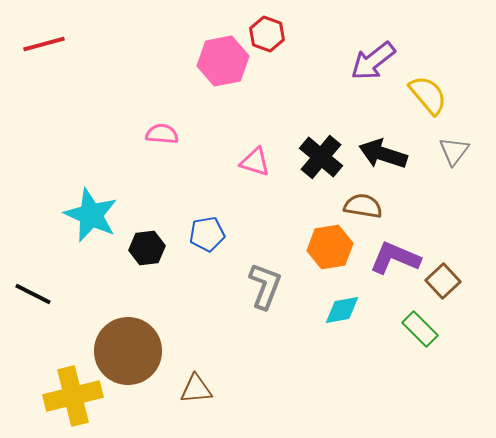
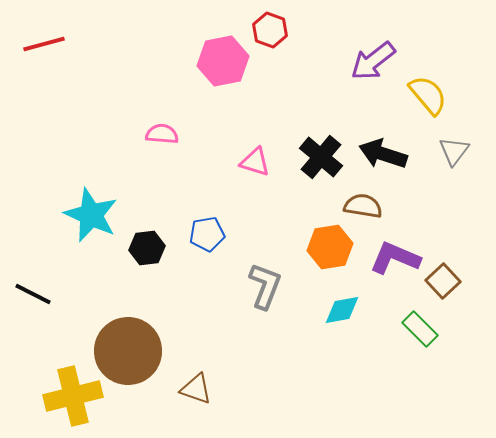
red hexagon: moved 3 px right, 4 px up
brown triangle: rotated 24 degrees clockwise
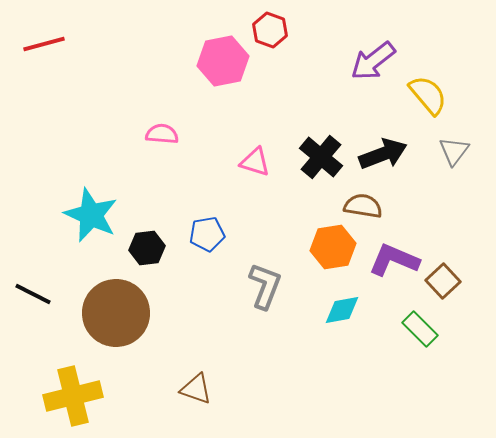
black arrow: rotated 141 degrees clockwise
orange hexagon: moved 3 px right
purple L-shape: moved 1 px left, 2 px down
brown circle: moved 12 px left, 38 px up
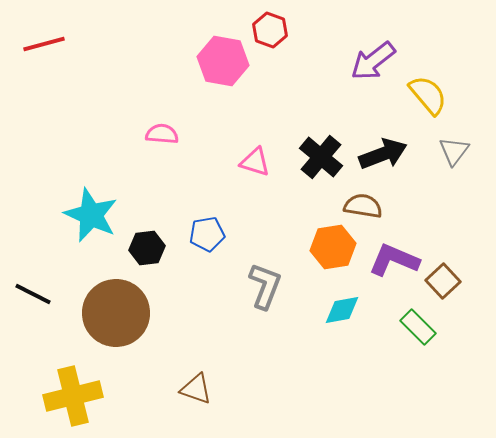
pink hexagon: rotated 21 degrees clockwise
green rectangle: moved 2 px left, 2 px up
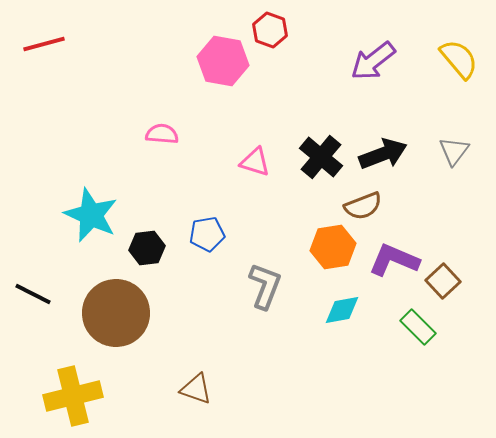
yellow semicircle: moved 31 px right, 36 px up
brown semicircle: rotated 150 degrees clockwise
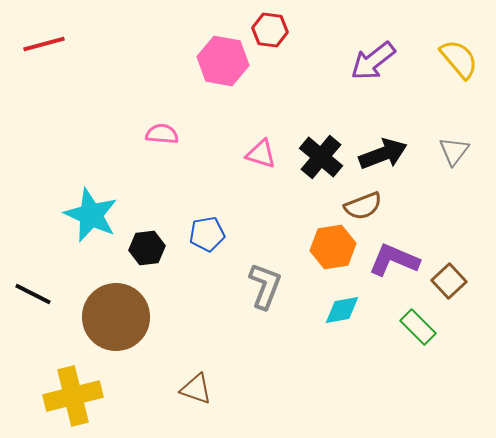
red hexagon: rotated 12 degrees counterclockwise
pink triangle: moved 6 px right, 8 px up
brown square: moved 6 px right
brown circle: moved 4 px down
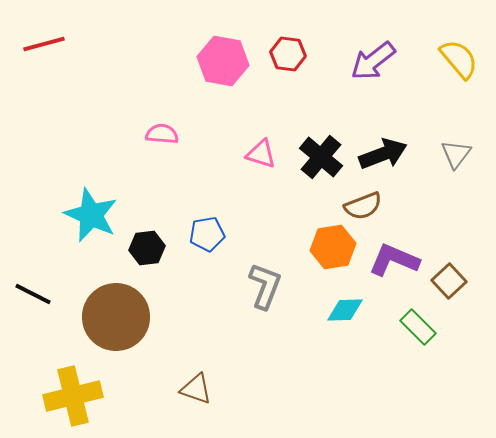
red hexagon: moved 18 px right, 24 px down
gray triangle: moved 2 px right, 3 px down
cyan diamond: moved 3 px right; rotated 9 degrees clockwise
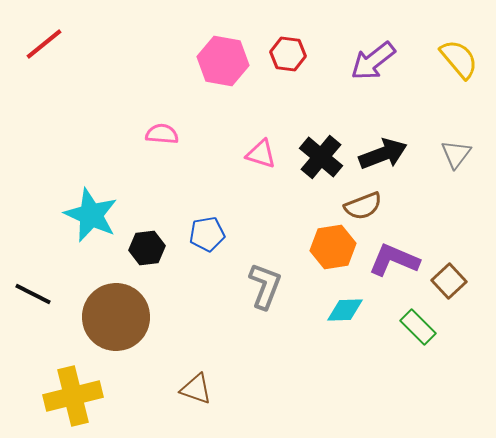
red line: rotated 24 degrees counterclockwise
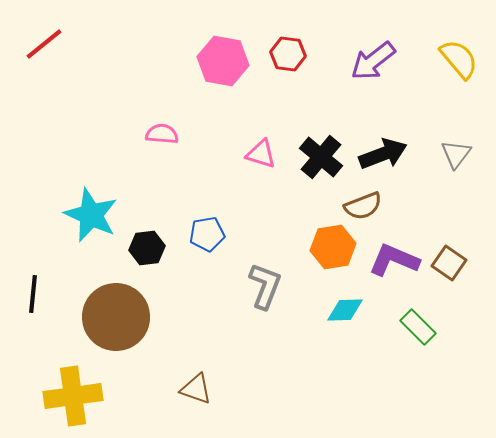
brown square: moved 18 px up; rotated 12 degrees counterclockwise
black line: rotated 69 degrees clockwise
yellow cross: rotated 6 degrees clockwise
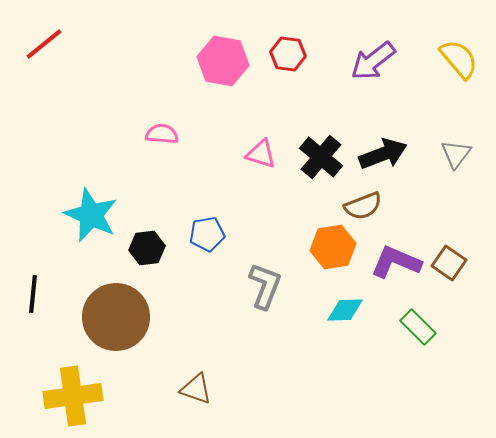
purple L-shape: moved 2 px right, 2 px down
